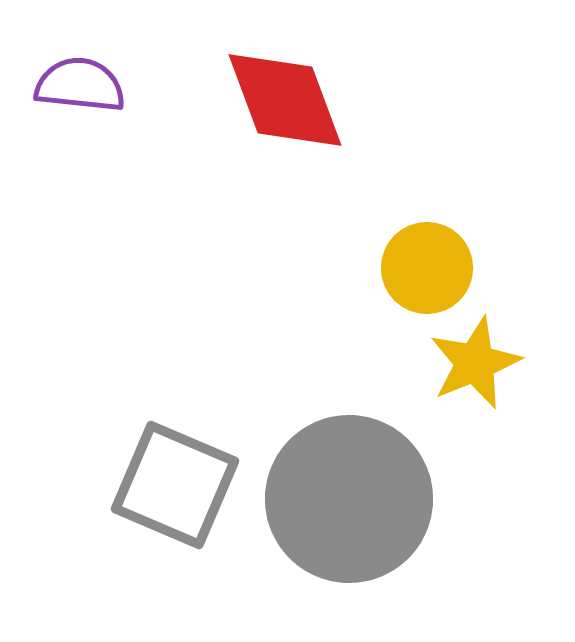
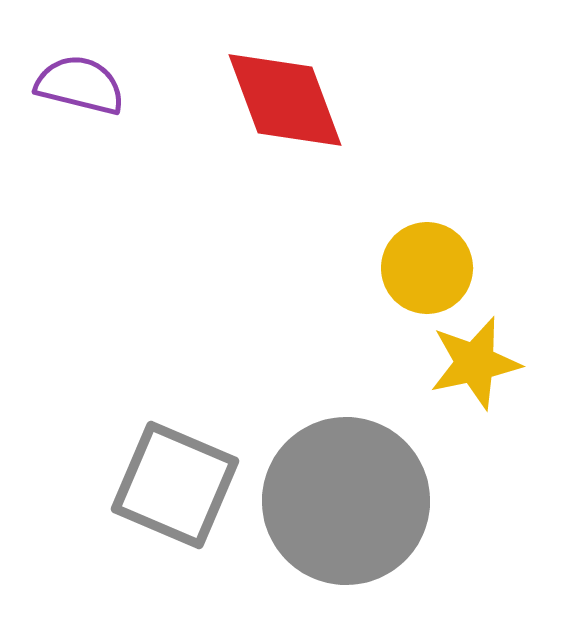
purple semicircle: rotated 8 degrees clockwise
yellow star: rotated 10 degrees clockwise
gray circle: moved 3 px left, 2 px down
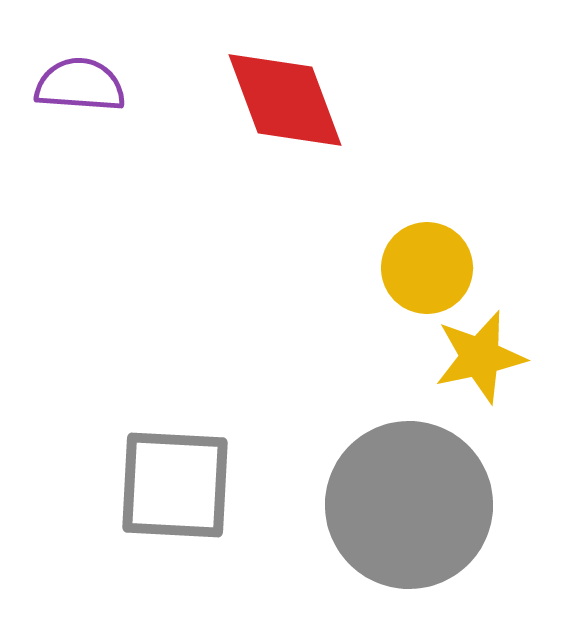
purple semicircle: rotated 10 degrees counterclockwise
yellow star: moved 5 px right, 6 px up
gray square: rotated 20 degrees counterclockwise
gray circle: moved 63 px right, 4 px down
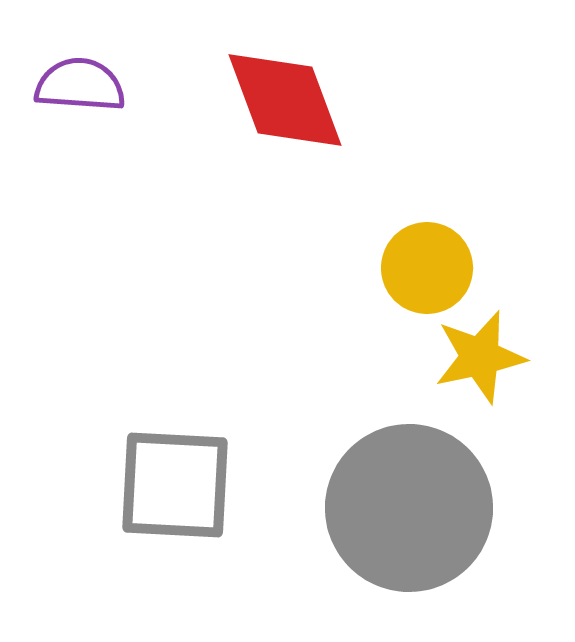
gray circle: moved 3 px down
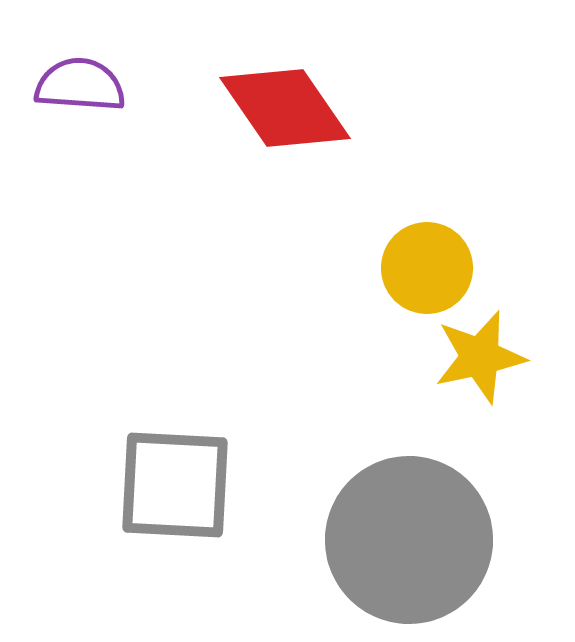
red diamond: moved 8 px down; rotated 14 degrees counterclockwise
gray circle: moved 32 px down
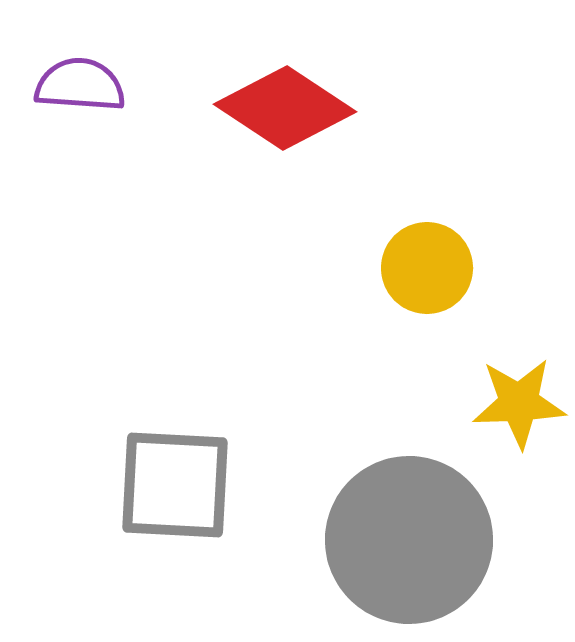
red diamond: rotated 22 degrees counterclockwise
yellow star: moved 39 px right, 46 px down; rotated 10 degrees clockwise
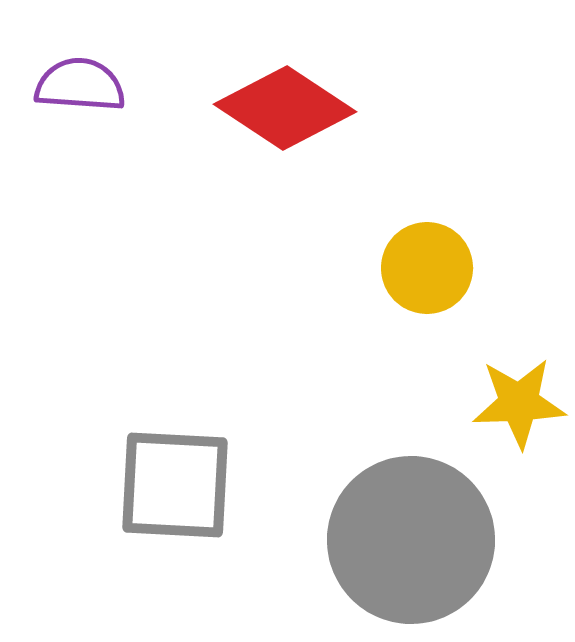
gray circle: moved 2 px right
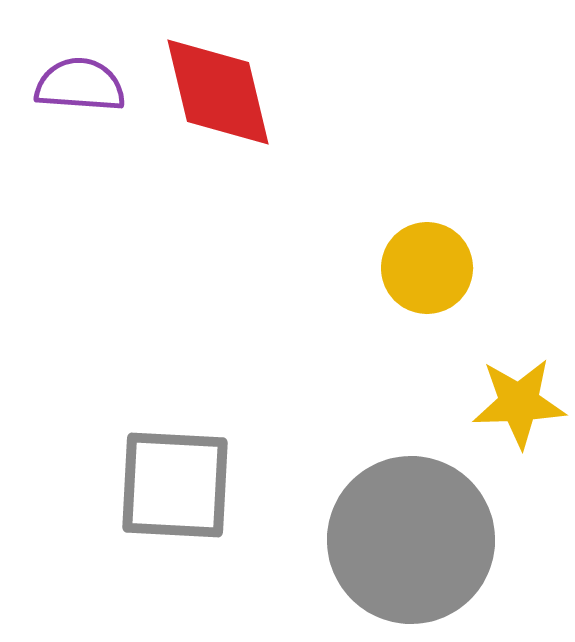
red diamond: moved 67 px left, 16 px up; rotated 43 degrees clockwise
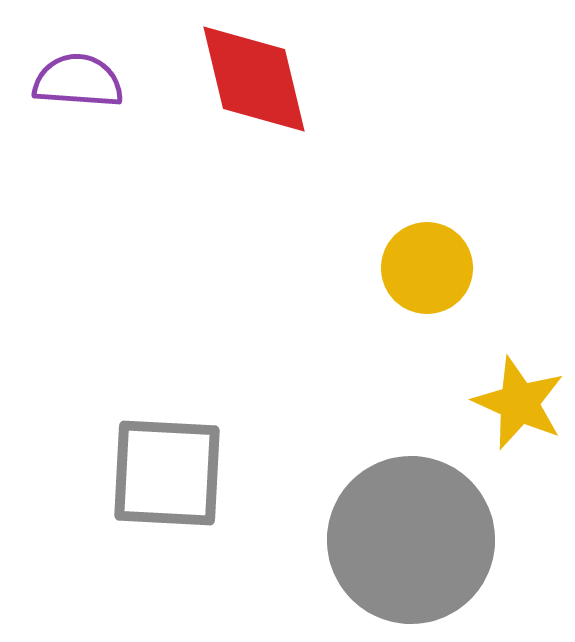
purple semicircle: moved 2 px left, 4 px up
red diamond: moved 36 px right, 13 px up
yellow star: rotated 26 degrees clockwise
gray square: moved 8 px left, 12 px up
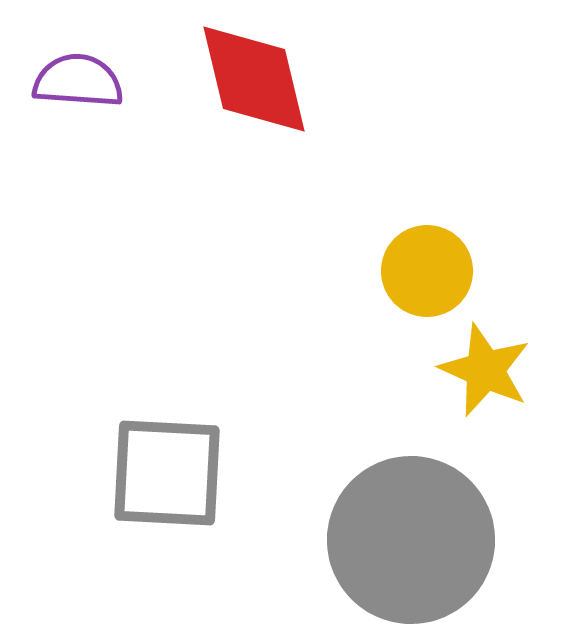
yellow circle: moved 3 px down
yellow star: moved 34 px left, 33 px up
